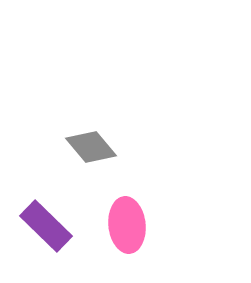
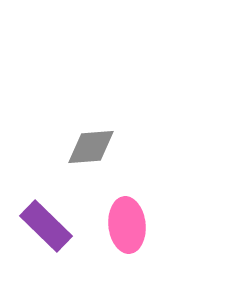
gray diamond: rotated 54 degrees counterclockwise
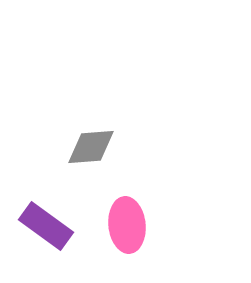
purple rectangle: rotated 8 degrees counterclockwise
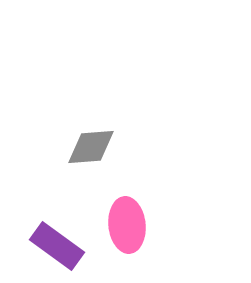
purple rectangle: moved 11 px right, 20 px down
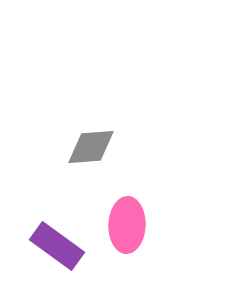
pink ellipse: rotated 8 degrees clockwise
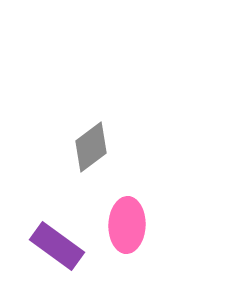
gray diamond: rotated 33 degrees counterclockwise
